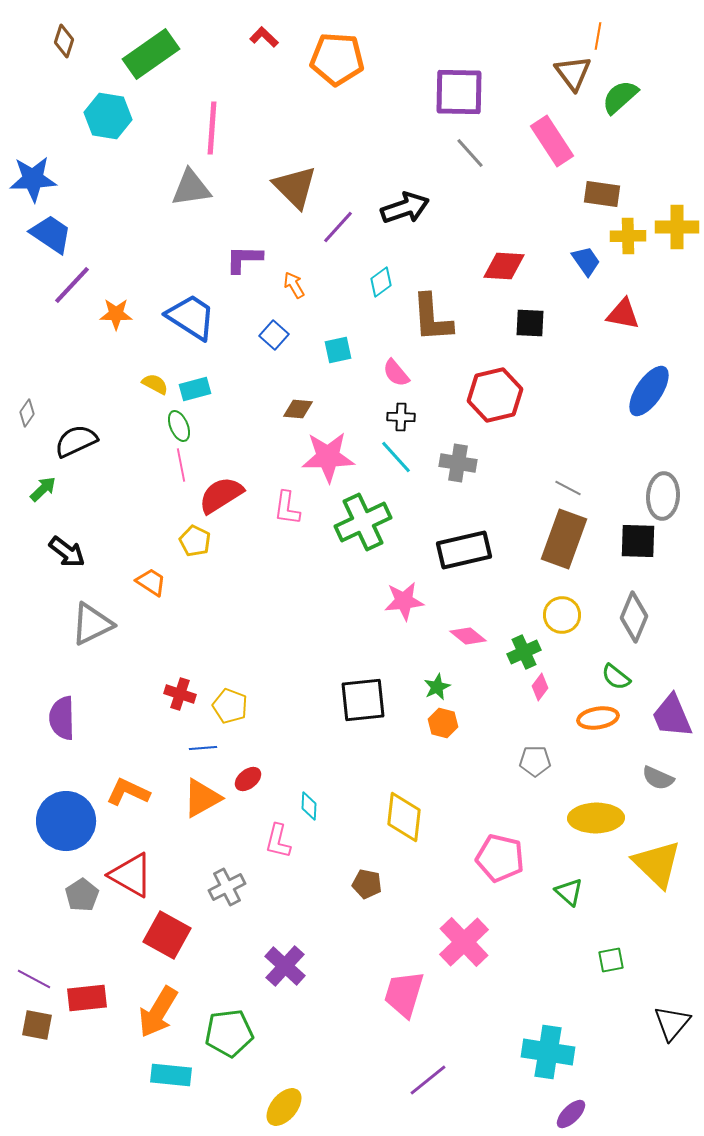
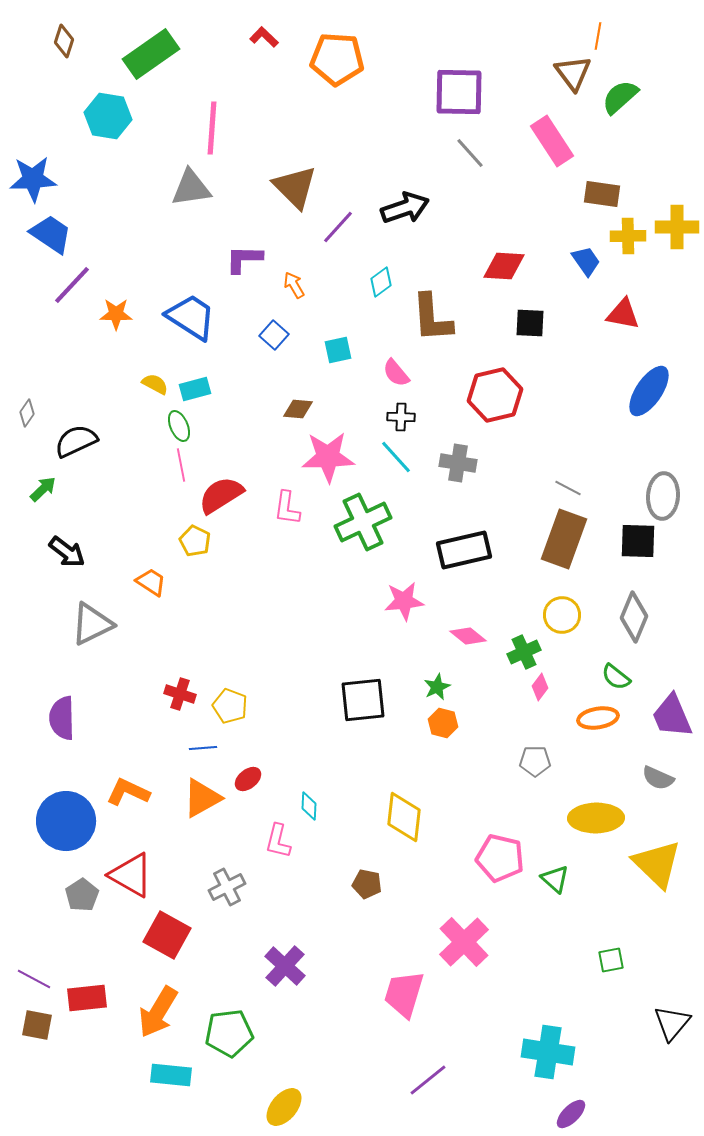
green triangle at (569, 892): moved 14 px left, 13 px up
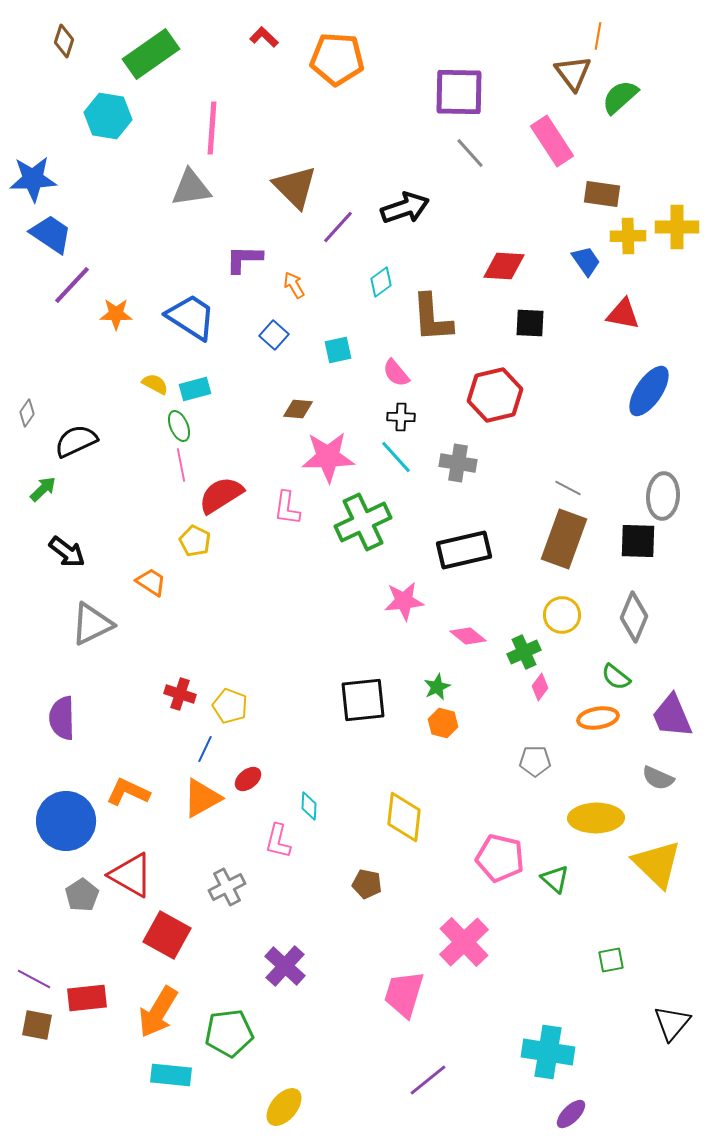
blue line at (203, 748): moved 2 px right, 1 px down; rotated 60 degrees counterclockwise
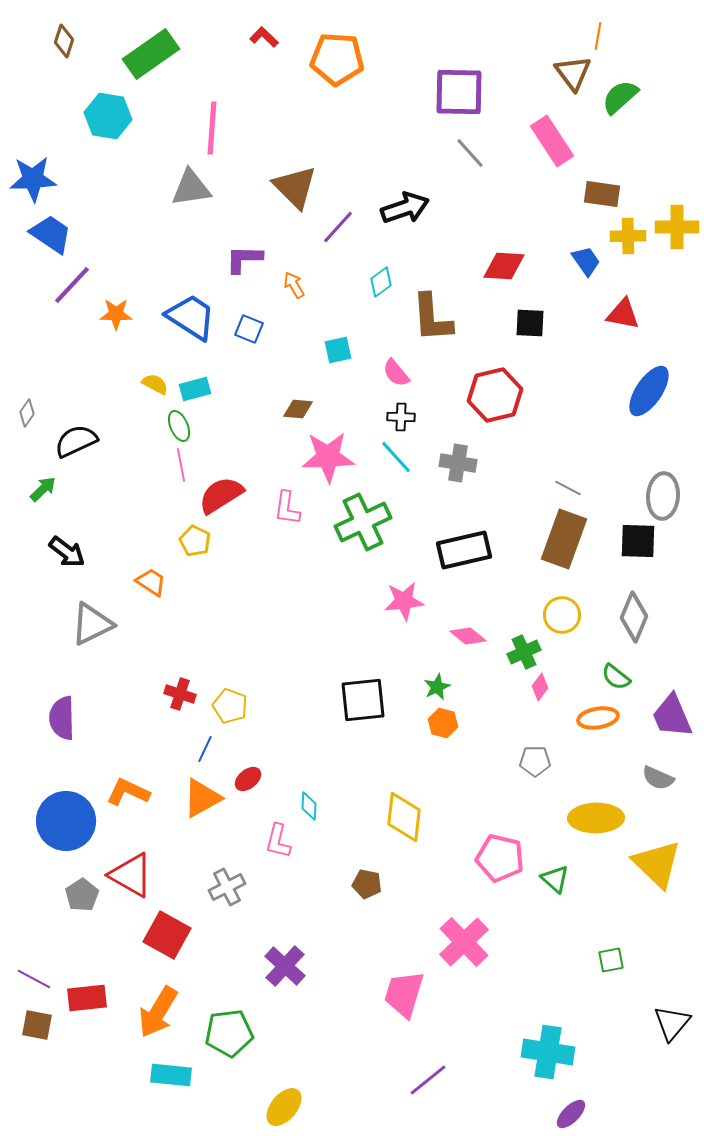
blue square at (274, 335): moved 25 px left, 6 px up; rotated 20 degrees counterclockwise
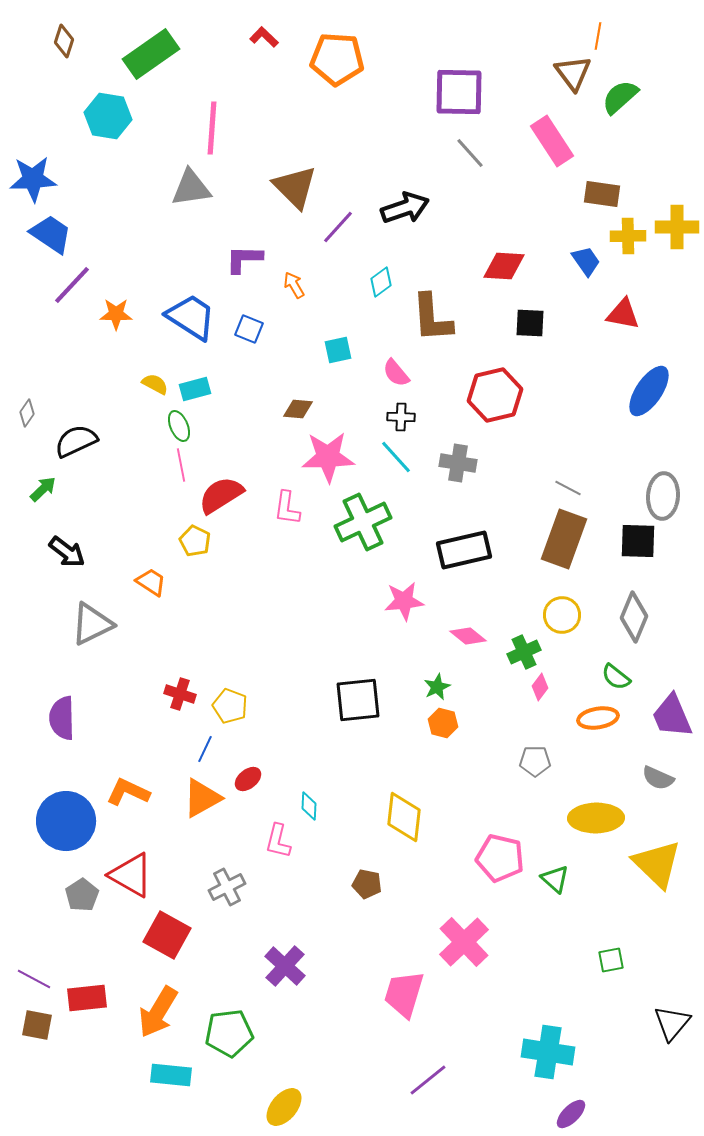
black square at (363, 700): moved 5 px left
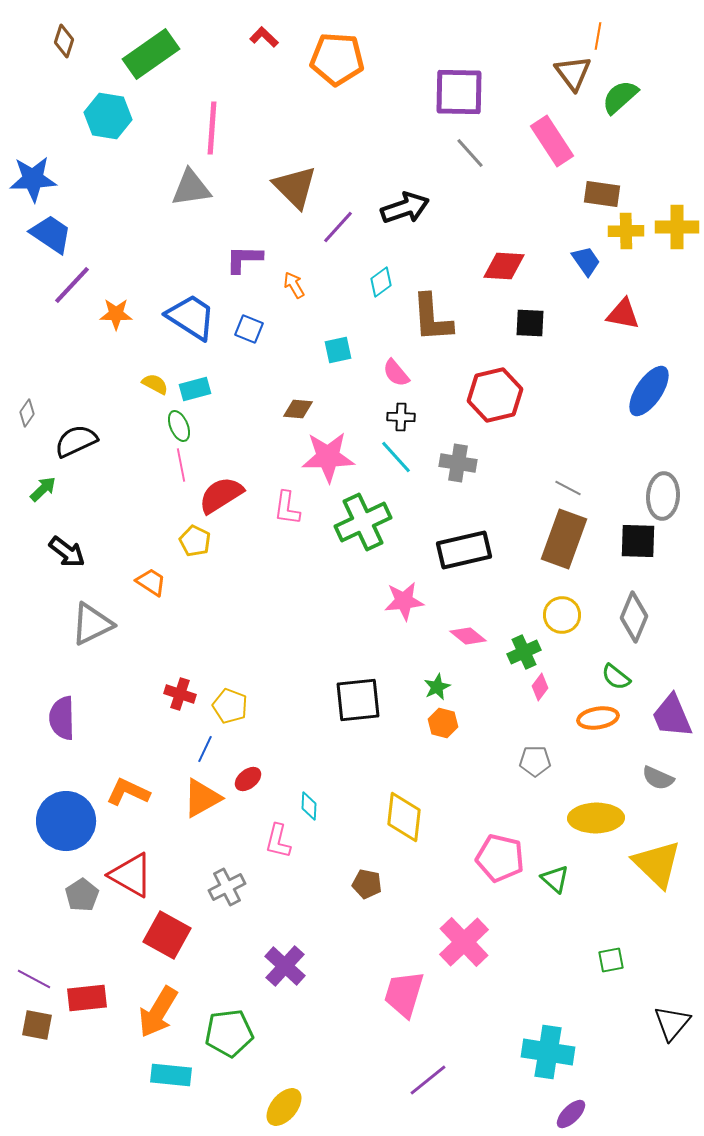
yellow cross at (628, 236): moved 2 px left, 5 px up
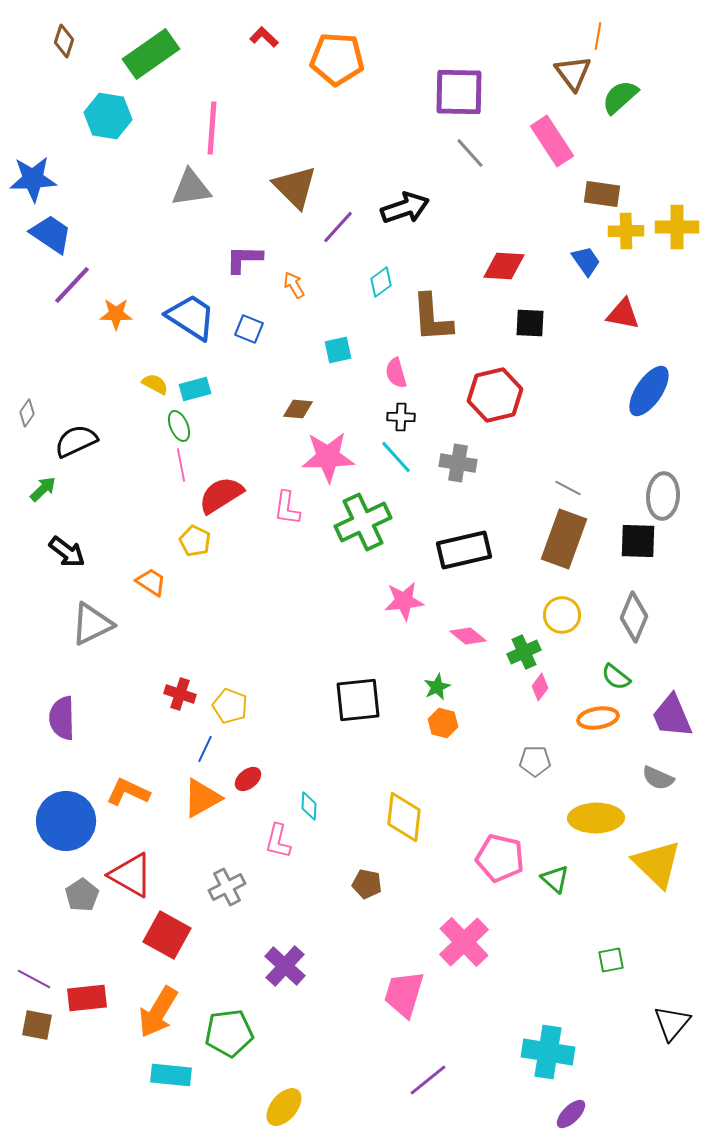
pink semicircle at (396, 373): rotated 24 degrees clockwise
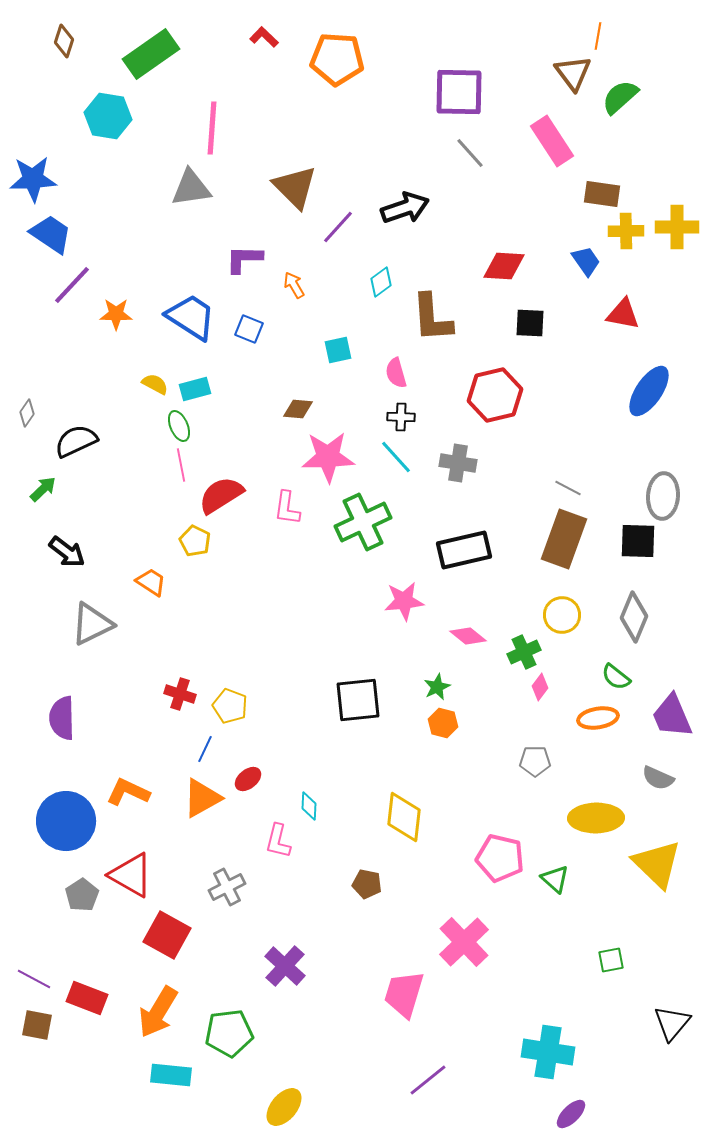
red rectangle at (87, 998): rotated 27 degrees clockwise
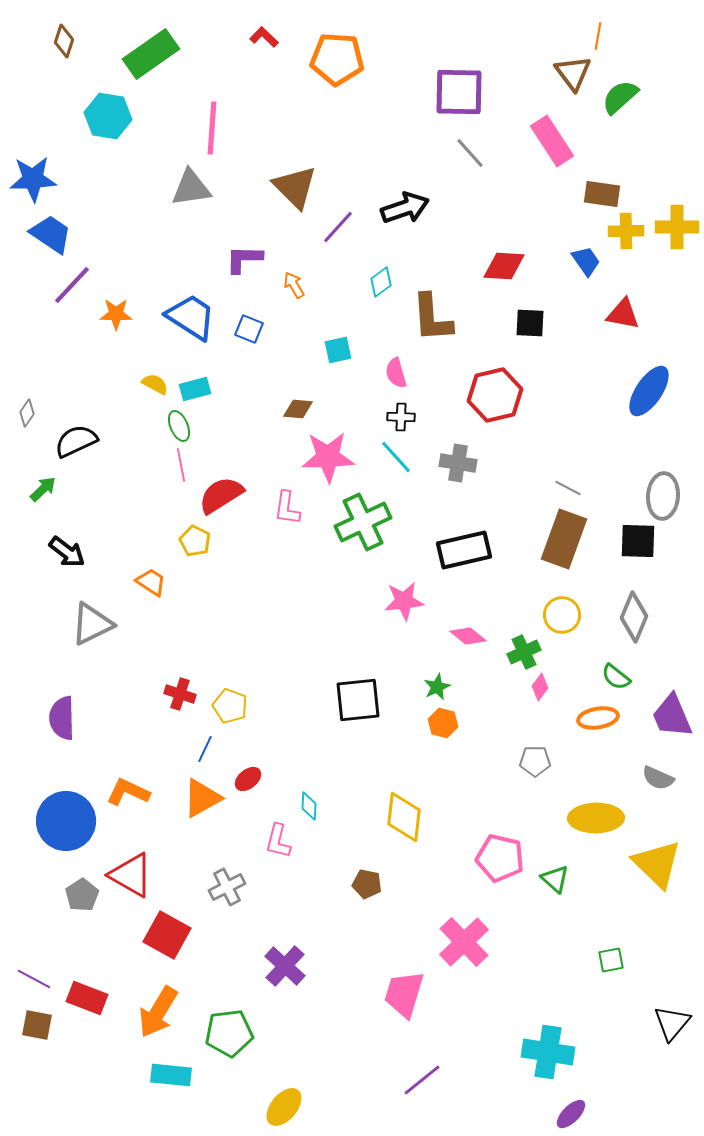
purple line at (428, 1080): moved 6 px left
